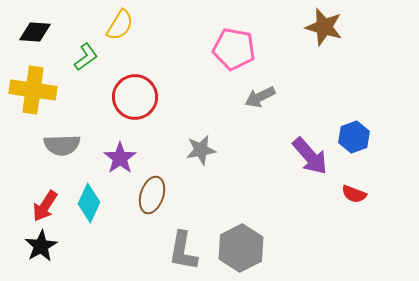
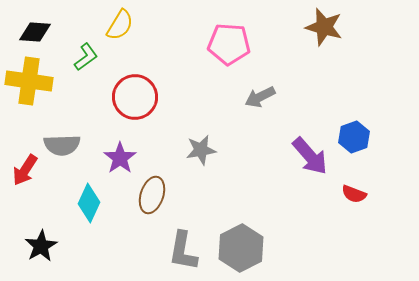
pink pentagon: moved 5 px left, 5 px up; rotated 6 degrees counterclockwise
yellow cross: moved 4 px left, 9 px up
red arrow: moved 20 px left, 36 px up
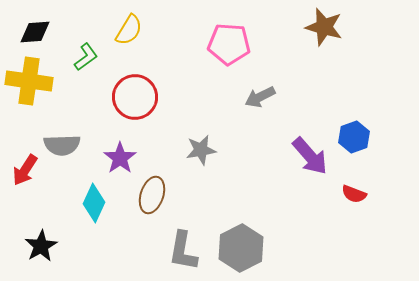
yellow semicircle: moved 9 px right, 5 px down
black diamond: rotated 8 degrees counterclockwise
cyan diamond: moved 5 px right
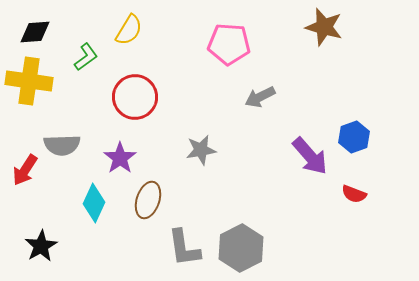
brown ellipse: moved 4 px left, 5 px down
gray L-shape: moved 1 px right, 3 px up; rotated 18 degrees counterclockwise
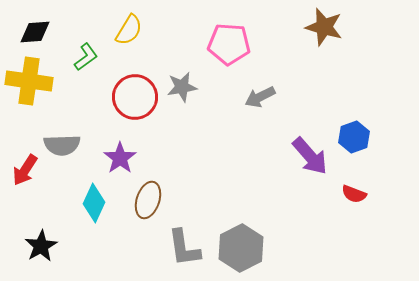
gray star: moved 19 px left, 63 px up
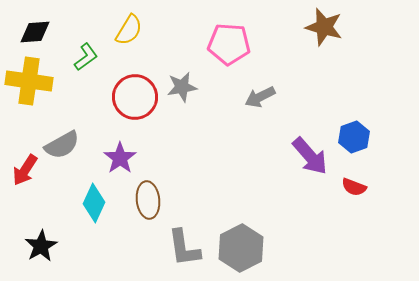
gray semicircle: rotated 27 degrees counterclockwise
red semicircle: moved 7 px up
brown ellipse: rotated 24 degrees counterclockwise
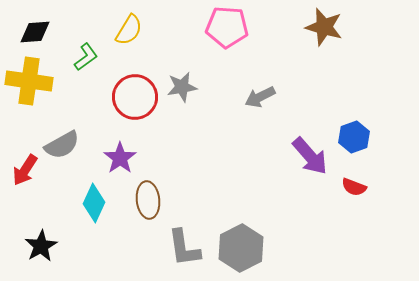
pink pentagon: moved 2 px left, 17 px up
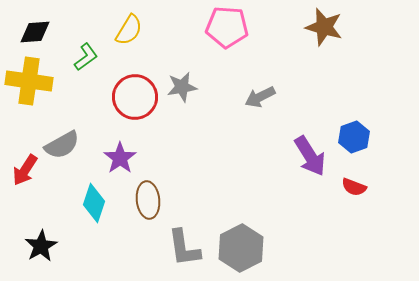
purple arrow: rotated 9 degrees clockwise
cyan diamond: rotated 6 degrees counterclockwise
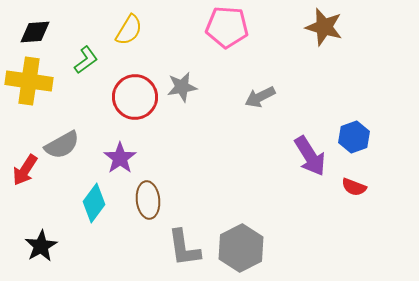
green L-shape: moved 3 px down
cyan diamond: rotated 18 degrees clockwise
